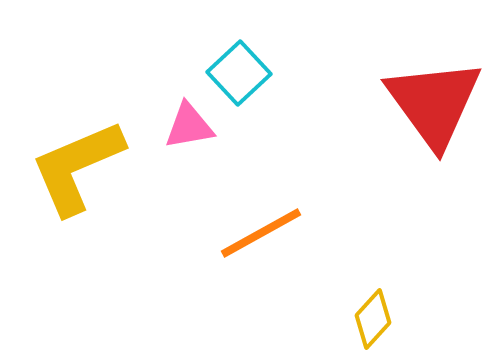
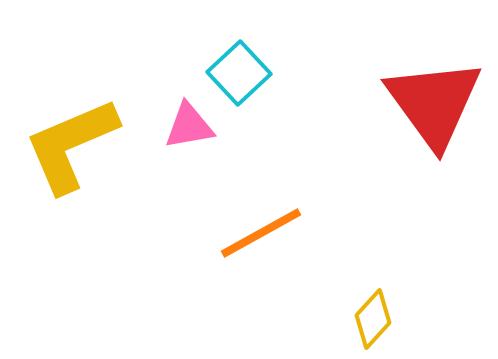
yellow L-shape: moved 6 px left, 22 px up
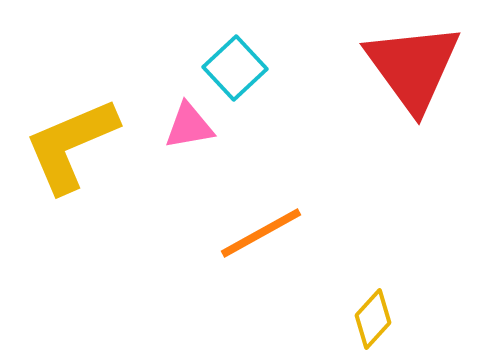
cyan square: moved 4 px left, 5 px up
red triangle: moved 21 px left, 36 px up
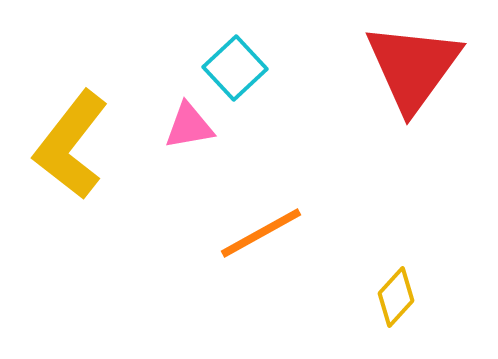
red triangle: rotated 12 degrees clockwise
yellow L-shape: rotated 29 degrees counterclockwise
yellow diamond: moved 23 px right, 22 px up
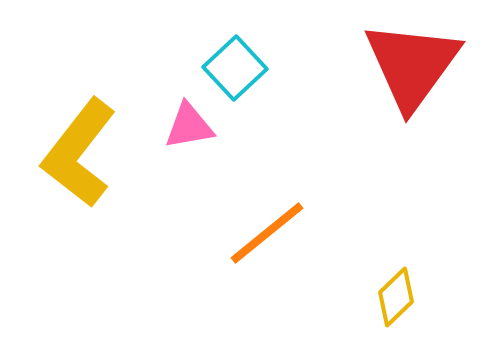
red triangle: moved 1 px left, 2 px up
yellow L-shape: moved 8 px right, 8 px down
orange line: moved 6 px right; rotated 10 degrees counterclockwise
yellow diamond: rotated 4 degrees clockwise
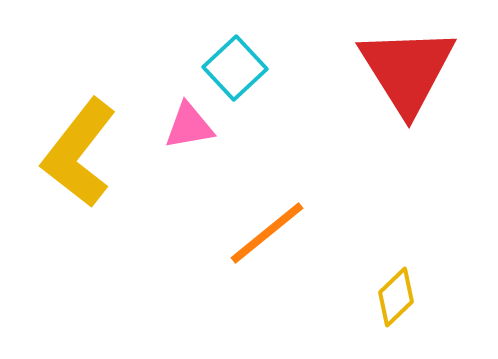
red triangle: moved 5 px left, 5 px down; rotated 8 degrees counterclockwise
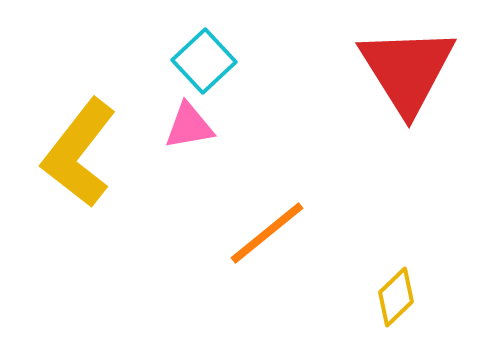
cyan square: moved 31 px left, 7 px up
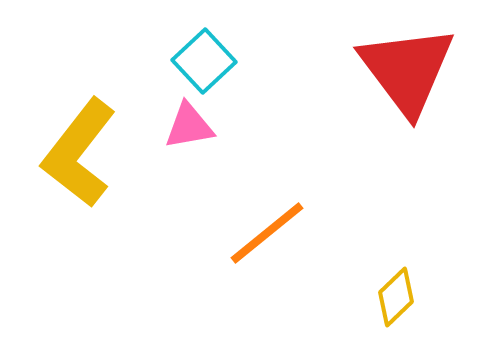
red triangle: rotated 5 degrees counterclockwise
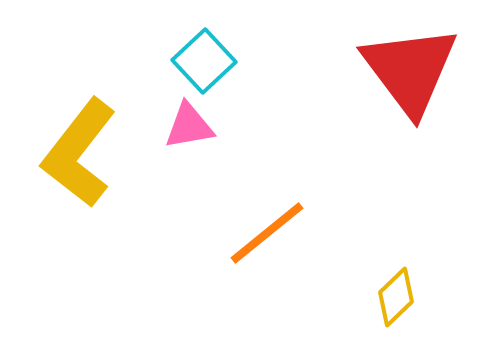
red triangle: moved 3 px right
